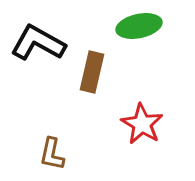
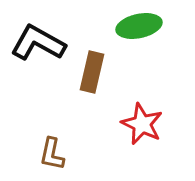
red star: rotated 6 degrees counterclockwise
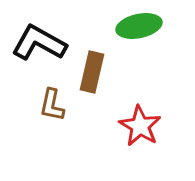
black L-shape: moved 1 px right
red star: moved 2 px left, 2 px down; rotated 6 degrees clockwise
brown L-shape: moved 49 px up
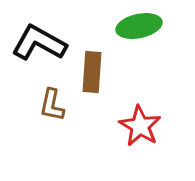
brown rectangle: rotated 9 degrees counterclockwise
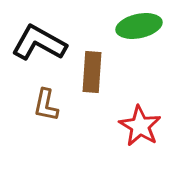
brown L-shape: moved 6 px left
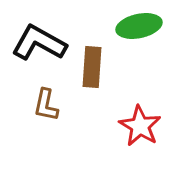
brown rectangle: moved 5 px up
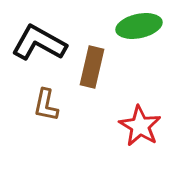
brown rectangle: rotated 9 degrees clockwise
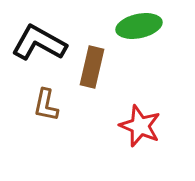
red star: rotated 9 degrees counterclockwise
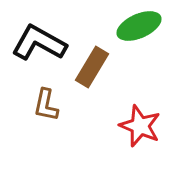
green ellipse: rotated 12 degrees counterclockwise
brown rectangle: rotated 18 degrees clockwise
